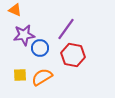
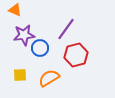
red hexagon: moved 3 px right; rotated 25 degrees counterclockwise
orange semicircle: moved 7 px right, 1 px down
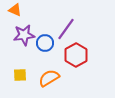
blue circle: moved 5 px right, 5 px up
red hexagon: rotated 15 degrees counterclockwise
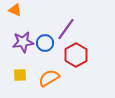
purple star: moved 1 px left, 7 px down
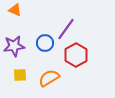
purple star: moved 9 px left, 4 px down
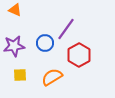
red hexagon: moved 3 px right
orange semicircle: moved 3 px right, 1 px up
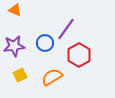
yellow square: rotated 24 degrees counterclockwise
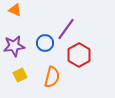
orange semicircle: rotated 135 degrees clockwise
